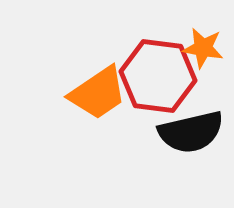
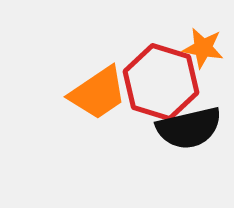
red hexagon: moved 3 px right, 6 px down; rotated 10 degrees clockwise
black semicircle: moved 2 px left, 4 px up
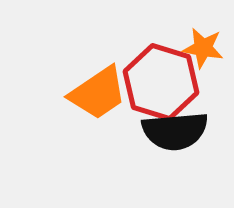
black semicircle: moved 14 px left, 3 px down; rotated 8 degrees clockwise
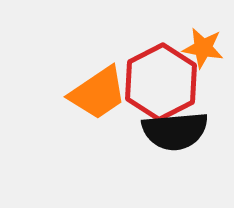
red hexagon: rotated 16 degrees clockwise
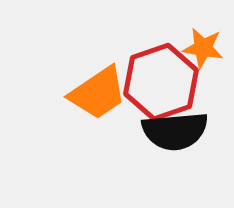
red hexagon: rotated 8 degrees clockwise
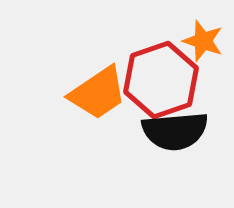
orange star: moved 7 px up; rotated 9 degrees clockwise
red hexagon: moved 2 px up
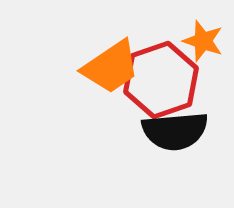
orange trapezoid: moved 13 px right, 26 px up
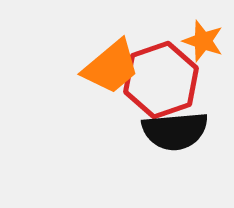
orange trapezoid: rotated 6 degrees counterclockwise
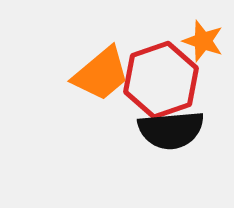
orange trapezoid: moved 10 px left, 7 px down
black semicircle: moved 4 px left, 1 px up
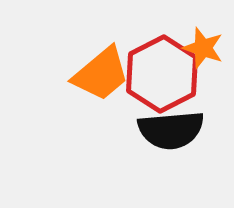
orange star: moved 7 px down
red hexagon: moved 1 px right, 6 px up; rotated 8 degrees counterclockwise
